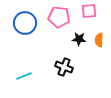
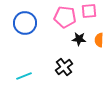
pink pentagon: moved 6 px right
black cross: rotated 30 degrees clockwise
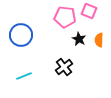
pink square: rotated 28 degrees clockwise
blue circle: moved 4 px left, 12 px down
black star: rotated 24 degrees clockwise
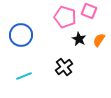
pink pentagon: rotated 10 degrees clockwise
orange semicircle: rotated 32 degrees clockwise
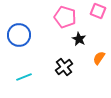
pink square: moved 9 px right
blue circle: moved 2 px left
orange semicircle: moved 18 px down
cyan line: moved 1 px down
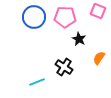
pink pentagon: rotated 15 degrees counterclockwise
blue circle: moved 15 px right, 18 px up
black cross: rotated 18 degrees counterclockwise
cyan line: moved 13 px right, 5 px down
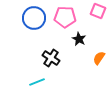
blue circle: moved 1 px down
black cross: moved 13 px left, 9 px up
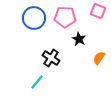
cyan line: rotated 28 degrees counterclockwise
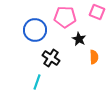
pink square: moved 1 px left, 1 px down
blue circle: moved 1 px right, 12 px down
orange semicircle: moved 5 px left, 1 px up; rotated 144 degrees clockwise
cyan line: rotated 21 degrees counterclockwise
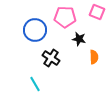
black star: rotated 16 degrees counterclockwise
cyan line: moved 2 px left, 2 px down; rotated 49 degrees counterclockwise
